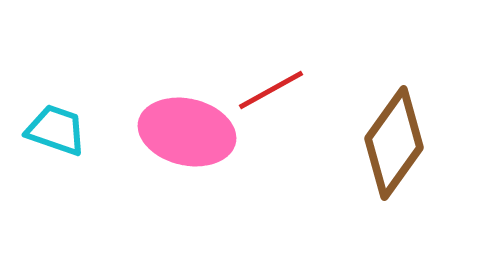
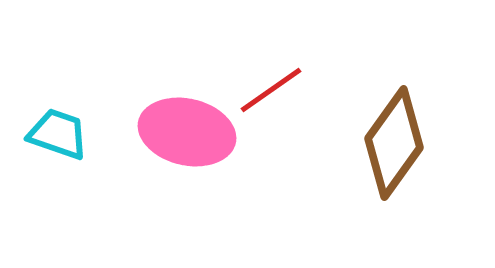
red line: rotated 6 degrees counterclockwise
cyan trapezoid: moved 2 px right, 4 px down
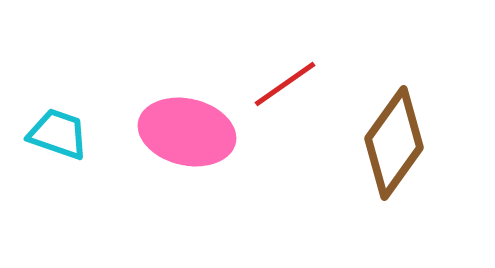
red line: moved 14 px right, 6 px up
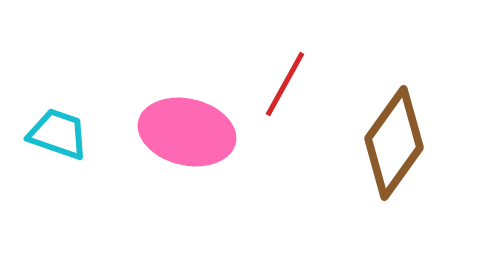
red line: rotated 26 degrees counterclockwise
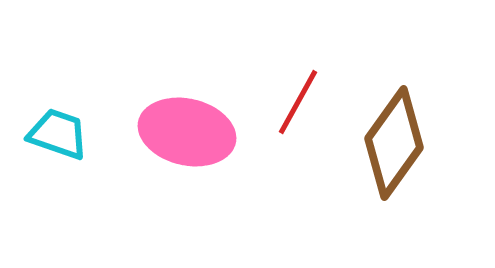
red line: moved 13 px right, 18 px down
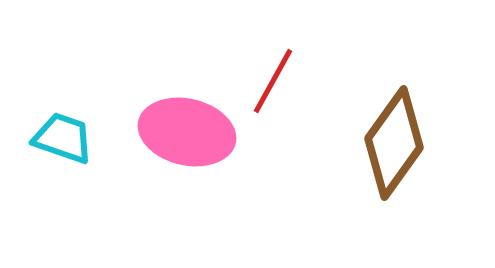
red line: moved 25 px left, 21 px up
cyan trapezoid: moved 5 px right, 4 px down
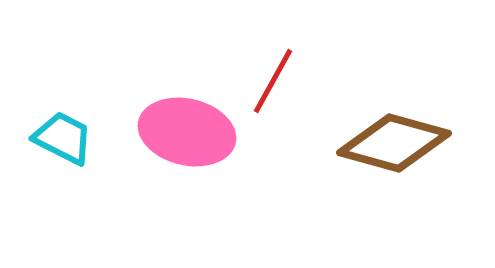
cyan trapezoid: rotated 8 degrees clockwise
brown diamond: rotated 70 degrees clockwise
